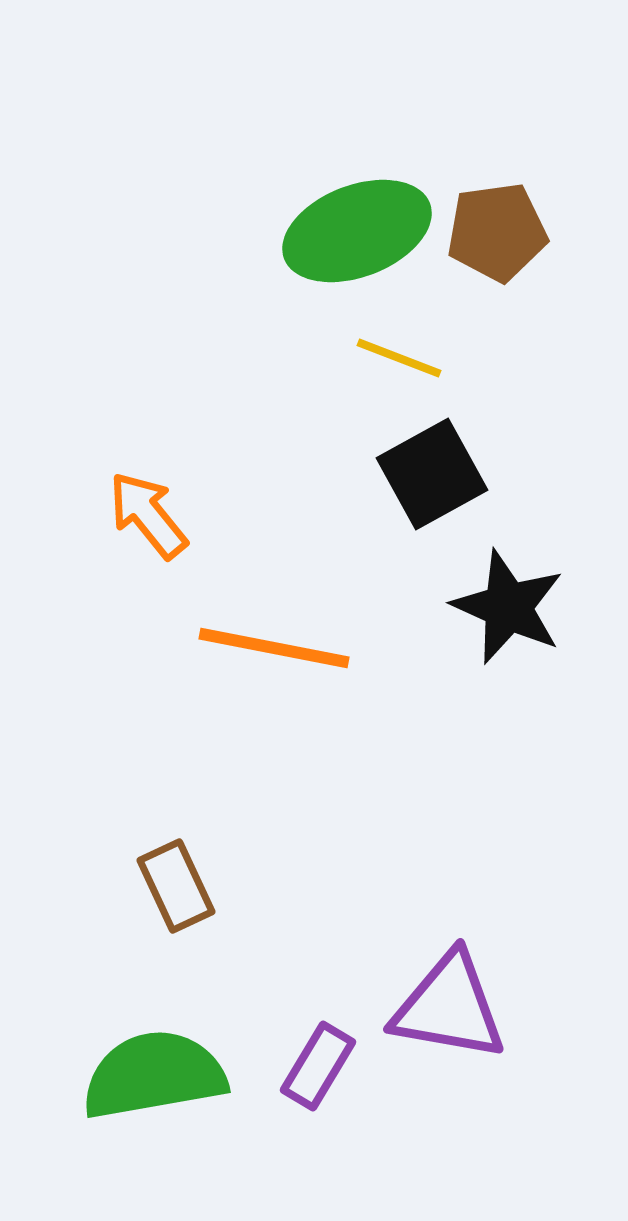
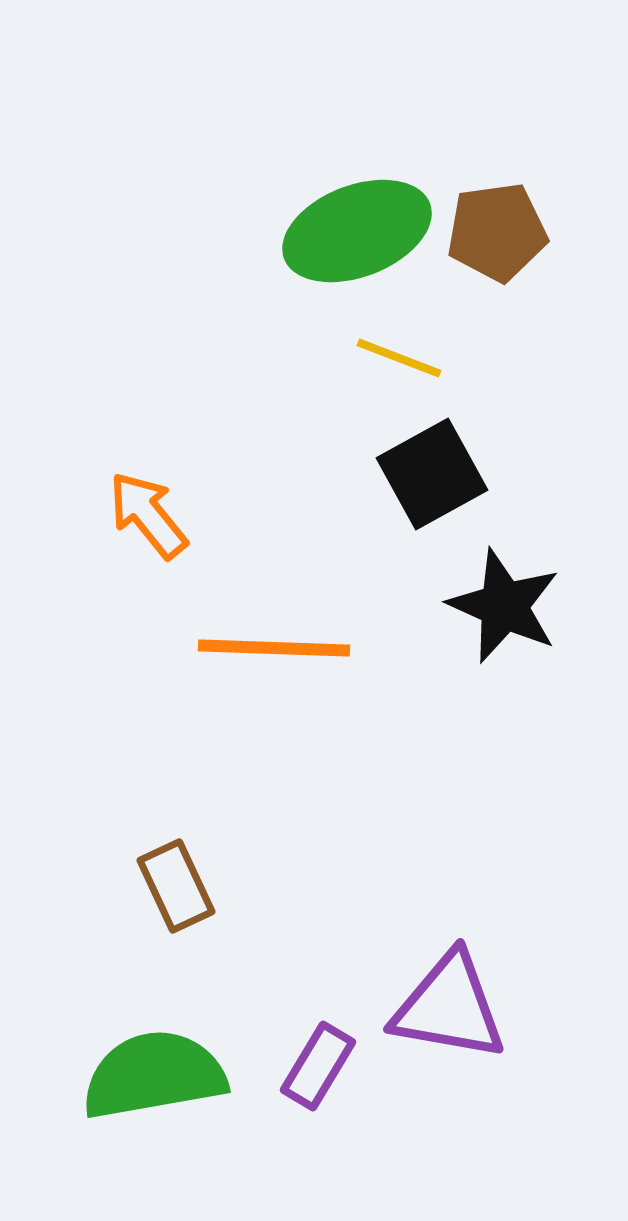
black star: moved 4 px left, 1 px up
orange line: rotated 9 degrees counterclockwise
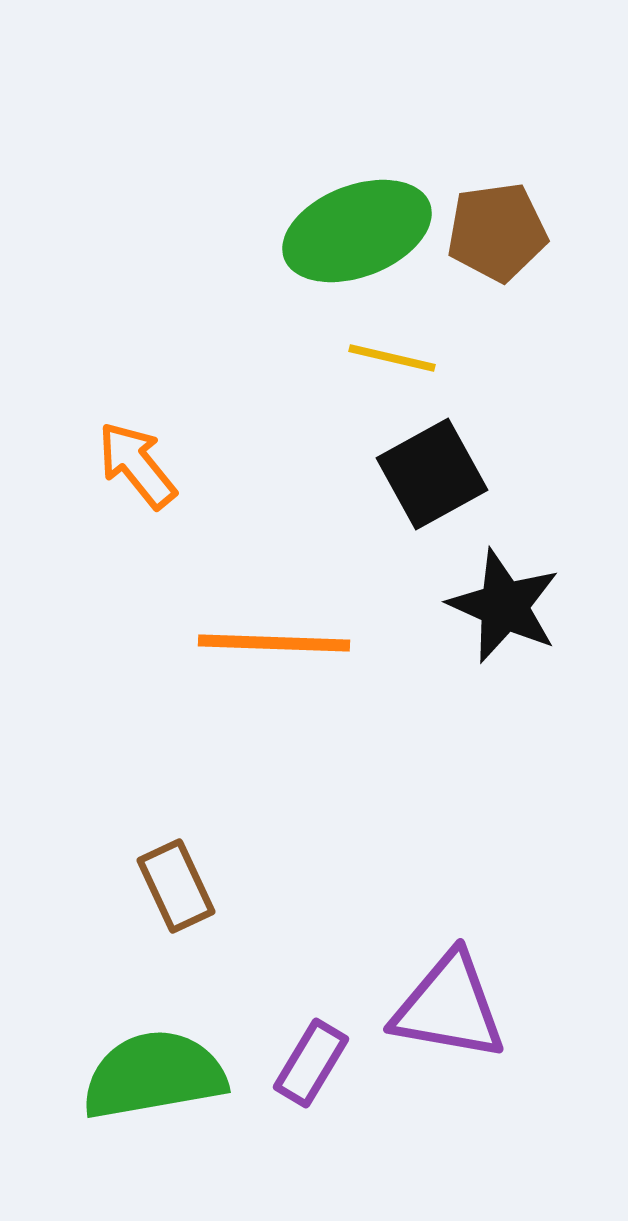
yellow line: moved 7 px left; rotated 8 degrees counterclockwise
orange arrow: moved 11 px left, 50 px up
orange line: moved 5 px up
purple rectangle: moved 7 px left, 3 px up
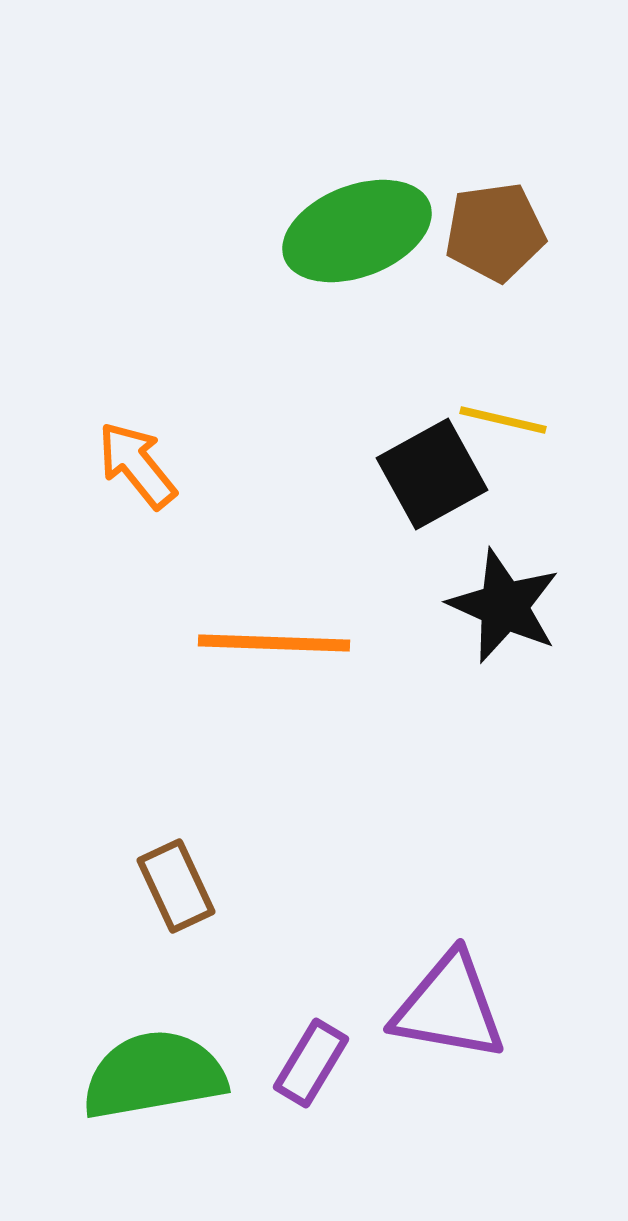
brown pentagon: moved 2 px left
yellow line: moved 111 px right, 62 px down
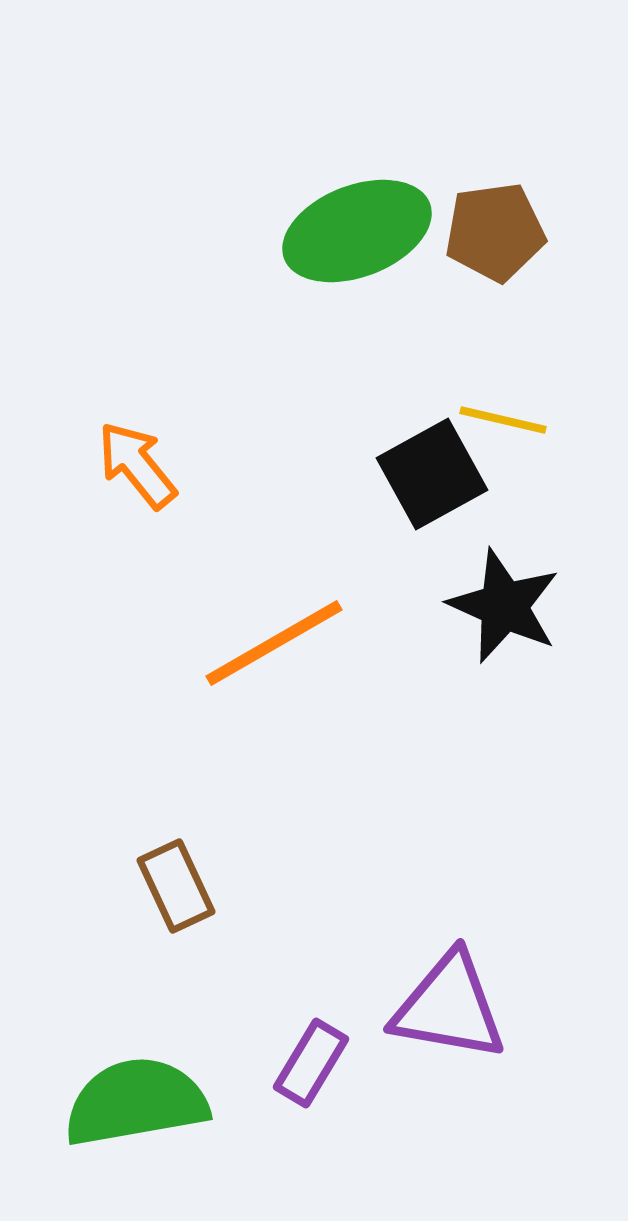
orange line: rotated 32 degrees counterclockwise
green semicircle: moved 18 px left, 27 px down
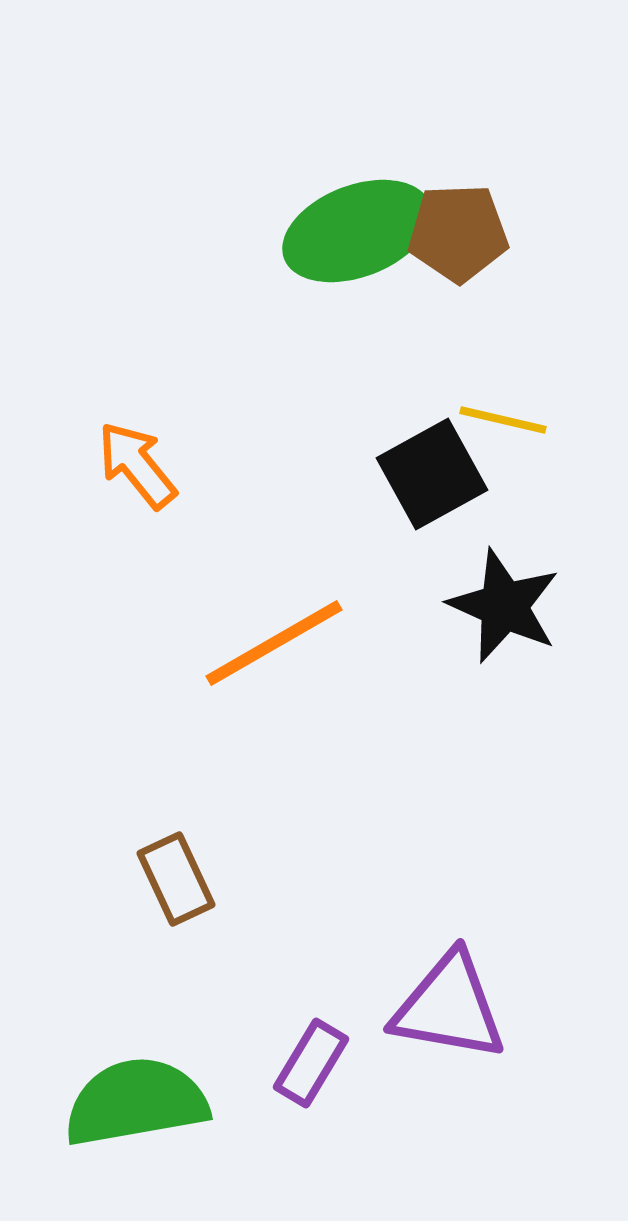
brown pentagon: moved 37 px left, 1 px down; rotated 6 degrees clockwise
brown rectangle: moved 7 px up
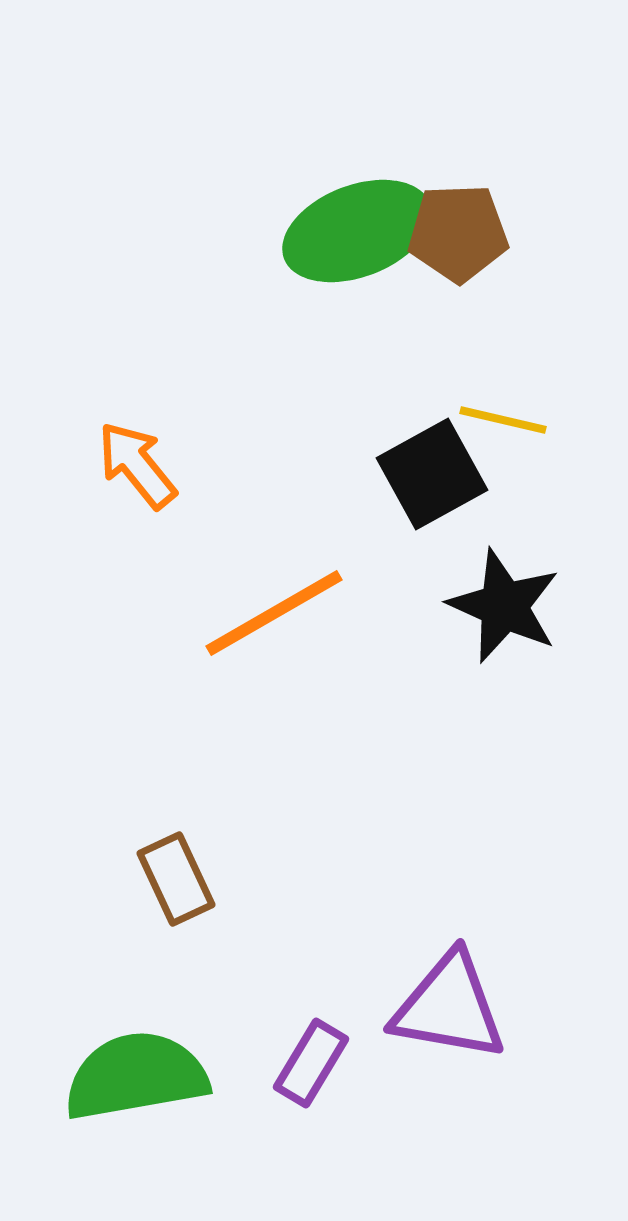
orange line: moved 30 px up
green semicircle: moved 26 px up
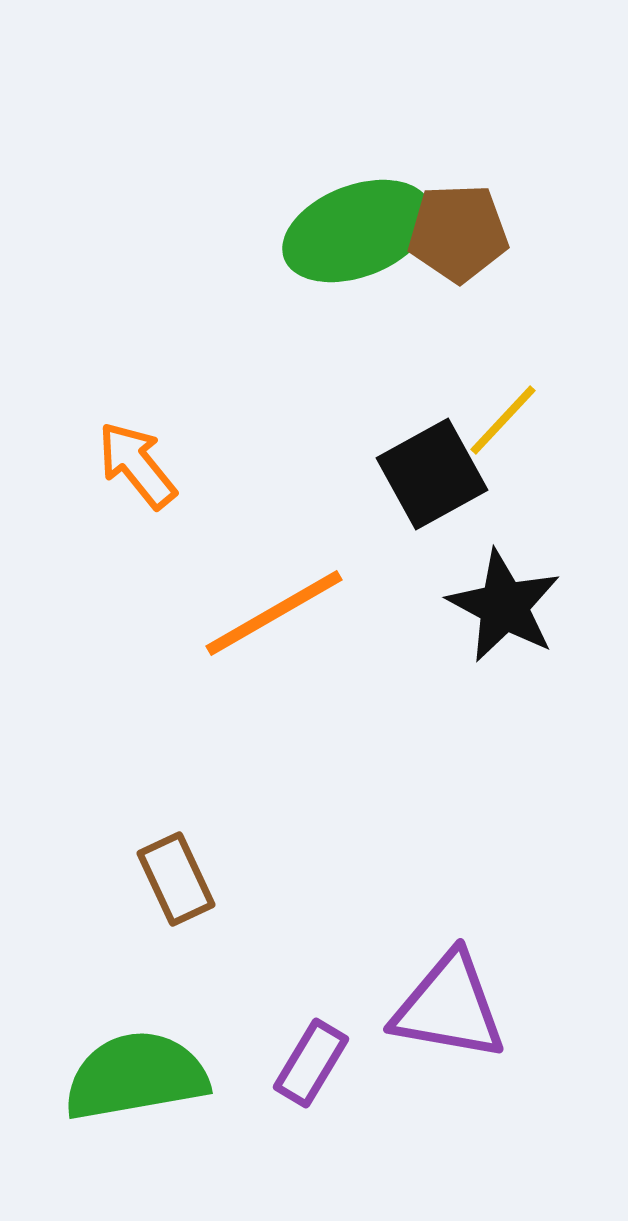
yellow line: rotated 60 degrees counterclockwise
black star: rotated 4 degrees clockwise
